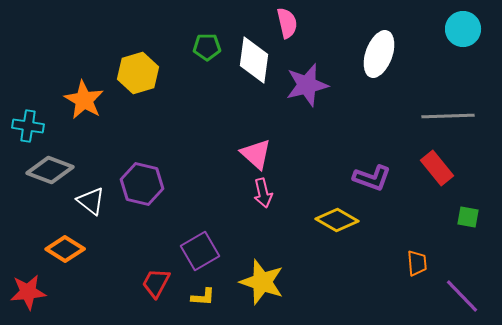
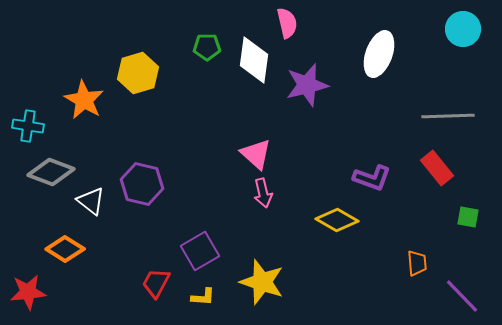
gray diamond: moved 1 px right, 2 px down
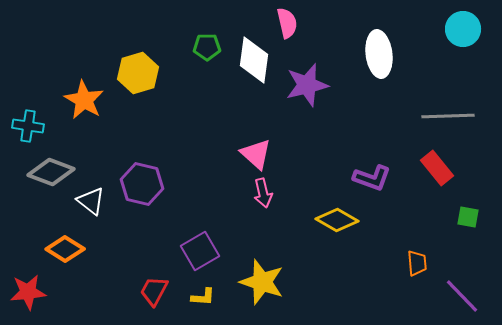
white ellipse: rotated 27 degrees counterclockwise
red trapezoid: moved 2 px left, 8 px down
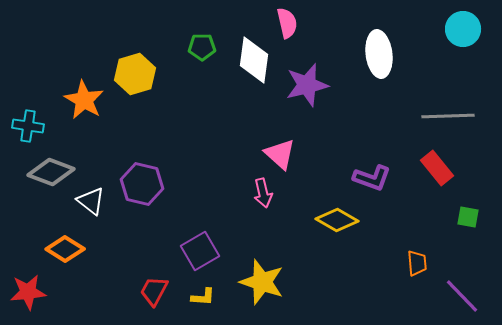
green pentagon: moved 5 px left
yellow hexagon: moved 3 px left, 1 px down
pink triangle: moved 24 px right
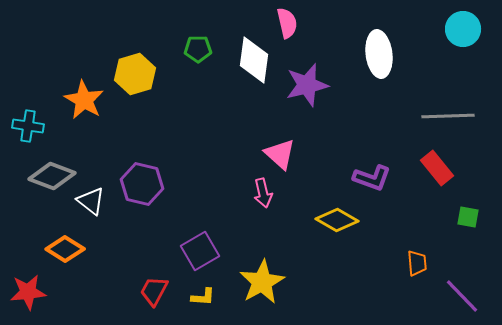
green pentagon: moved 4 px left, 2 px down
gray diamond: moved 1 px right, 4 px down
yellow star: rotated 24 degrees clockwise
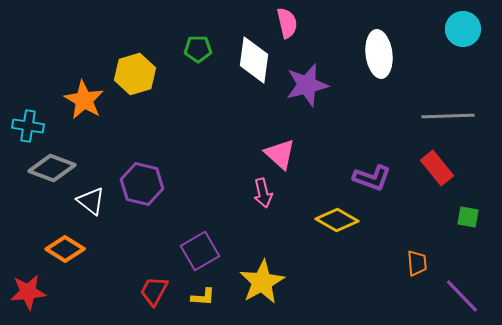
gray diamond: moved 8 px up
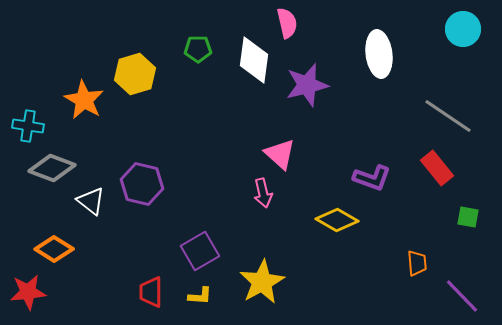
gray line: rotated 36 degrees clockwise
orange diamond: moved 11 px left
red trapezoid: moved 3 px left, 1 px down; rotated 28 degrees counterclockwise
yellow L-shape: moved 3 px left, 1 px up
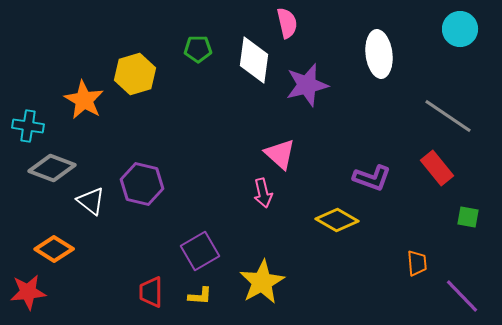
cyan circle: moved 3 px left
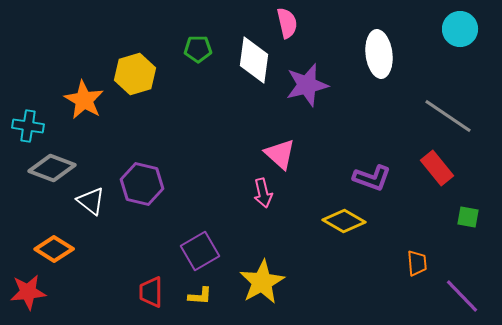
yellow diamond: moved 7 px right, 1 px down
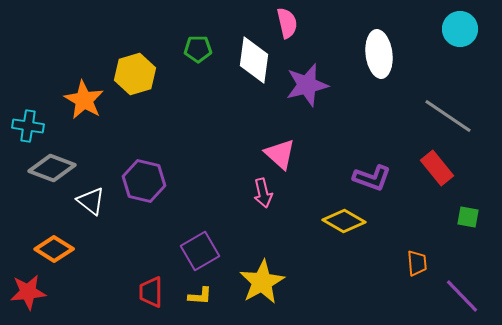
purple hexagon: moved 2 px right, 3 px up
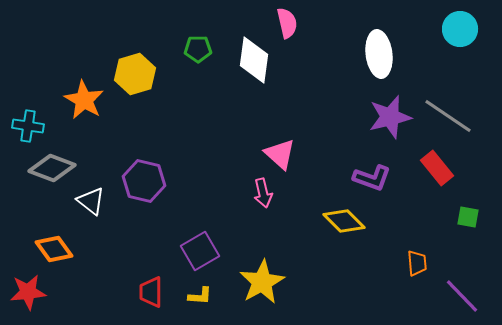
purple star: moved 83 px right, 32 px down
yellow diamond: rotated 15 degrees clockwise
orange diamond: rotated 21 degrees clockwise
